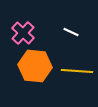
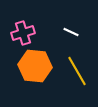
pink cross: rotated 30 degrees clockwise
yellow line: rotated 56 degrees clockwise
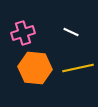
orange hexagon: moved 2 px down
yellow line: moved 1 px right, 3 px up; rotated 72 degrees counterclockwise
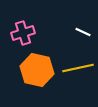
white line: moved 12 px right
orange hexagon: moved 2 px right, 2 px down; rotated 8 degrees clockwise
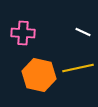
pink cross: rotated 20 degrees clockwise
orange hexagon: moved 2 px right, 5 px down
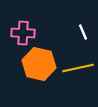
white line: rotated 42 degrees clockwise
orange hexagon: moved 11 px up
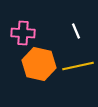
white line: moved 7 px left, 1 px up
yellow line: moved 2 px up
